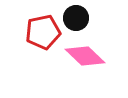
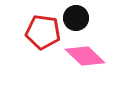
red pentagon: rotated 20 degrees clockwise
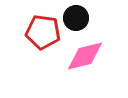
pink diamond: rotated 57 degrees counterclockwise
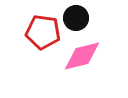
pink diamond: moved 3 px left
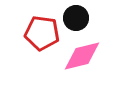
red pentagon: moved 1 px left, 1 px down
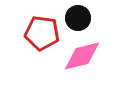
black circle: moved 2 px right
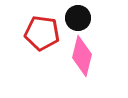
pink diamond: rotated 63 degrees counterclockwise
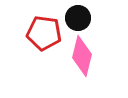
red pentagon: moved 2 px right
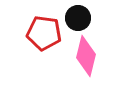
pink diamond: moved 4 px right
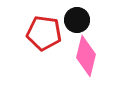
black circle: moved 1 px left, 2 px down
